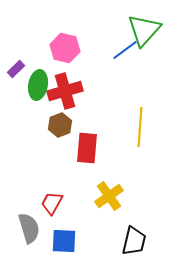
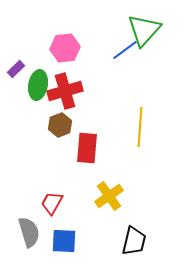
pink hexagon: rotated 20 degrees counterclockwise
gray semicircle: moved 4 px down
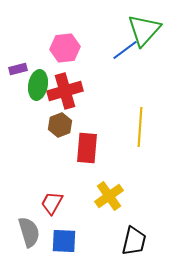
purple rectangle: moved 2 px right; rotated 30 degrees clockwise
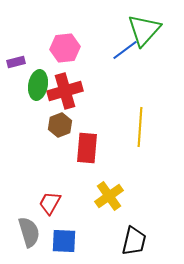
purple rectangle: moved 2 px left, 7 px up
red trapezoid: moved 2 px left
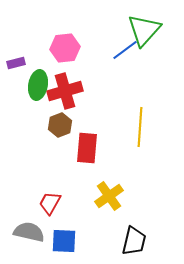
purple rectangle: moved 1 px down
gray semicircle: rotated 60 degrees counterclockwise
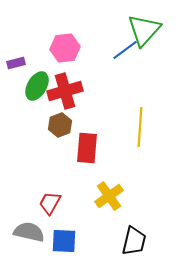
green ellipse: moved 1 px left, 1 px down; rotated 20 degrees clockwise
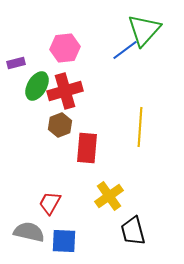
black trapezoid: moved 1 px left, 10 px up; rotated 152 degrees clockwise
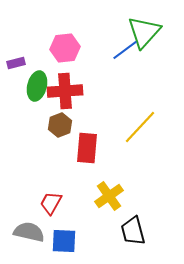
green triangle: moved 2 px down
green ellipse: rotated 16 degrees counterclockwise
red cross: rotated 12 degrees clockwise
yellow line: rotated 39 degrees clockwise
red trapezoid: moved 1 px right
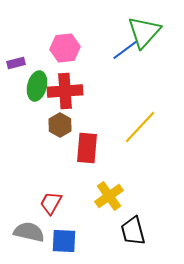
brown hexagon: rotated 10 degrees counterclockwise
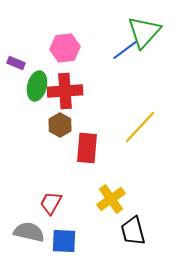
purple rectangle: rotated 36 degrees clockwise
yellow cross: moved 2 px right, 3 px down
